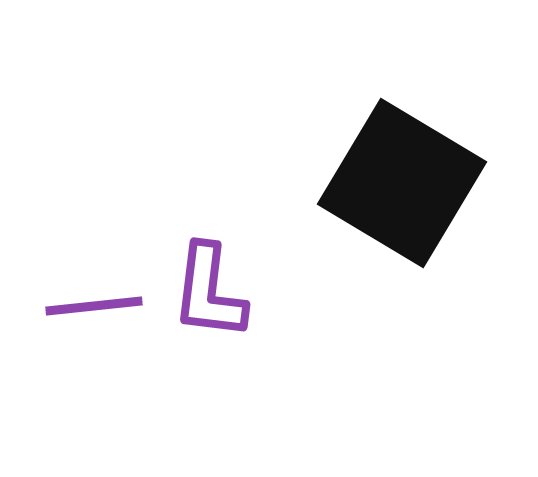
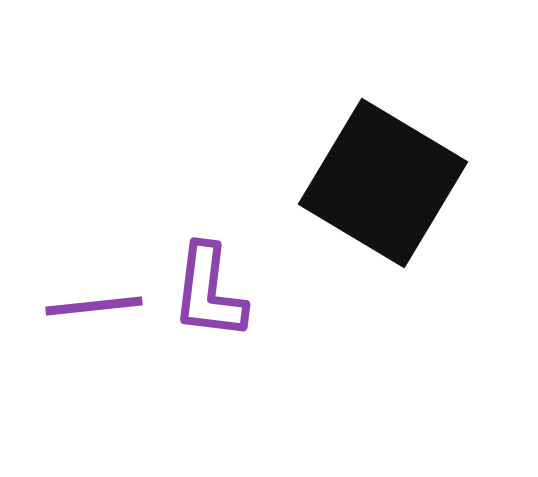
black square: moved 19 px left
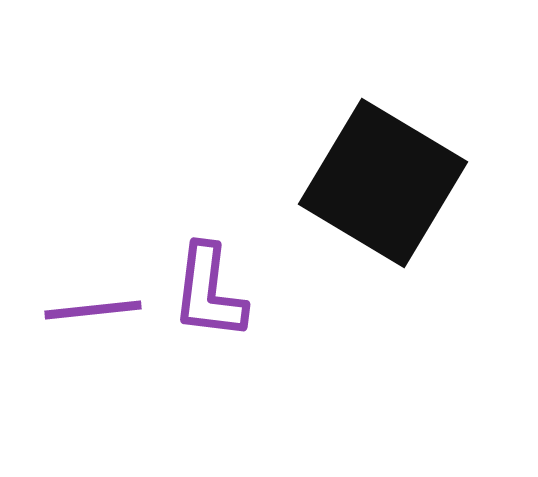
purple line: moved 1 px left, 4 px down
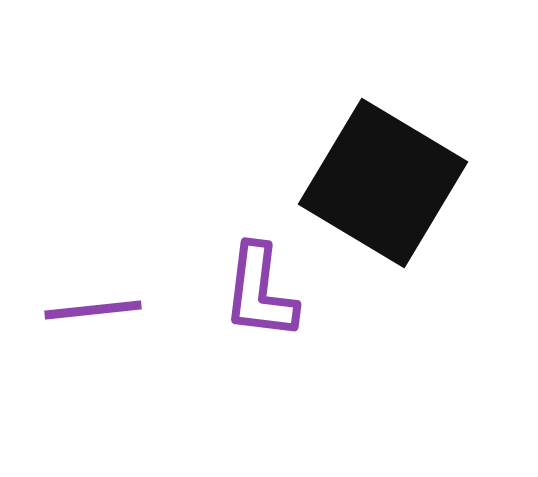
purple L-shape: moved 51 px right
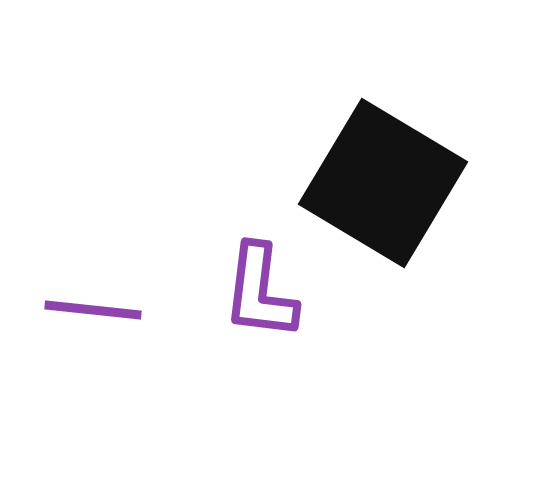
purple line: rotated 12 degrees clockwise
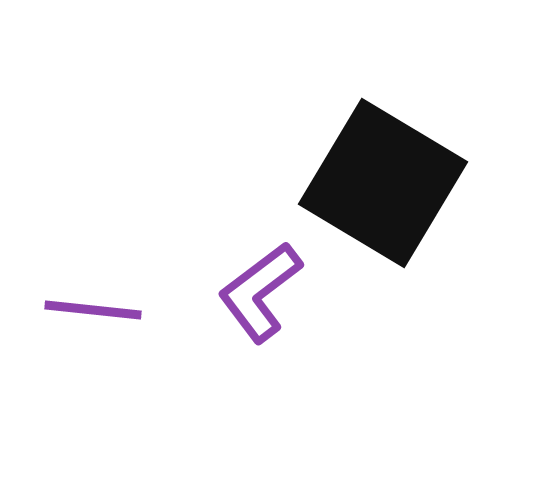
purple L-shape: rotated 46 degrees clockwise
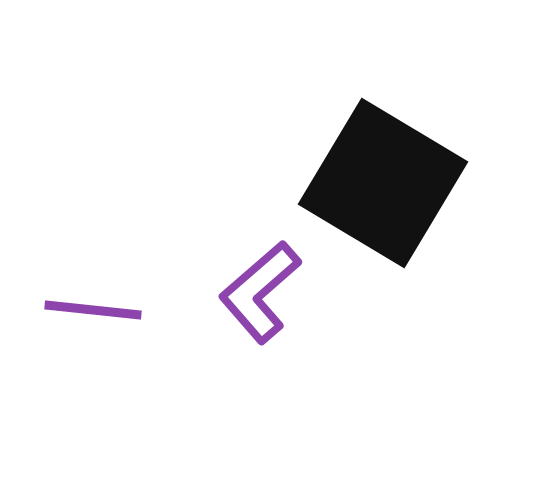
purple L-shape: rotated 4 degrees counterclockwise
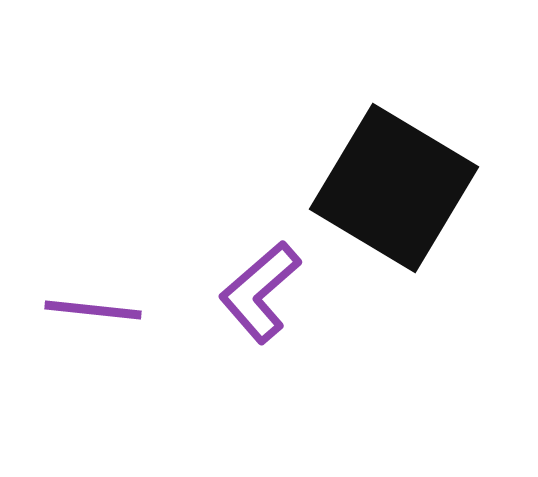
black square: moved 11 px right, 5 px down
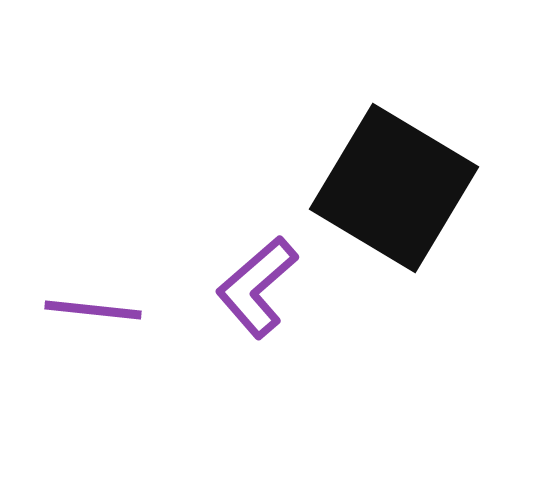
purple L-shape: moved 3 px left, 5 px up
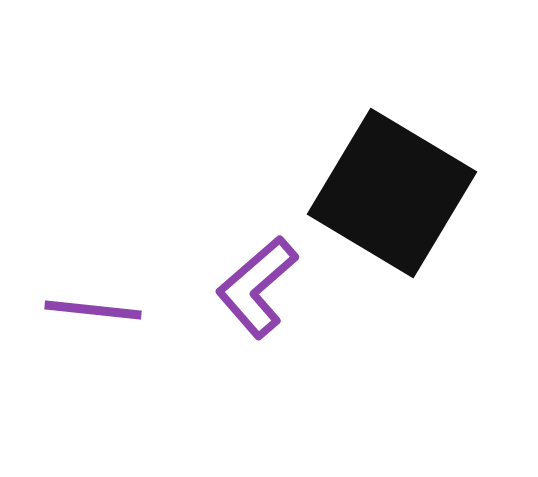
black square: moved 2 px left, 5 px down
